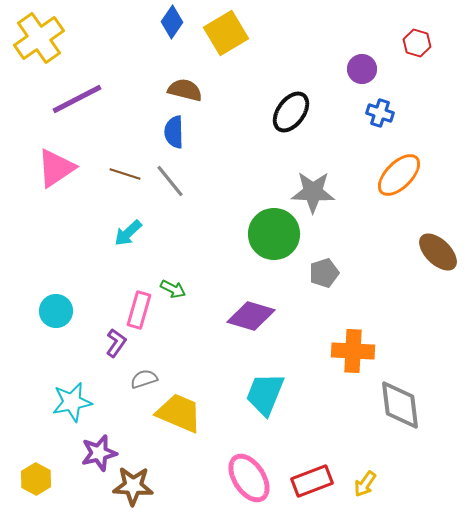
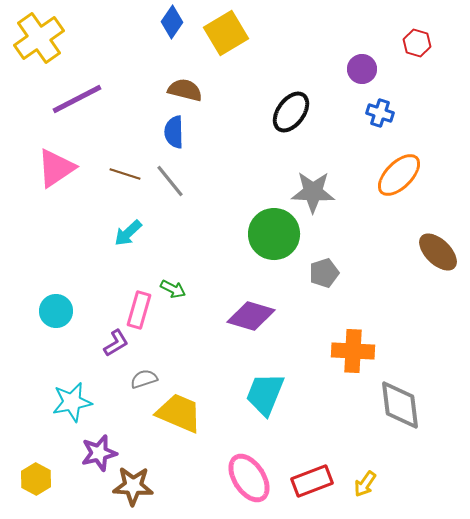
purple L-shape: rotated 24 degrees clockwise
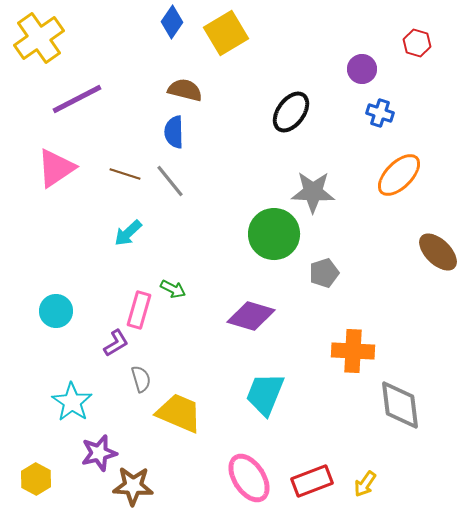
gray semicircle: moved 3 px left; rotated 92 degrees clockwise
cyan star: rotated 27 degrees counterclockwise
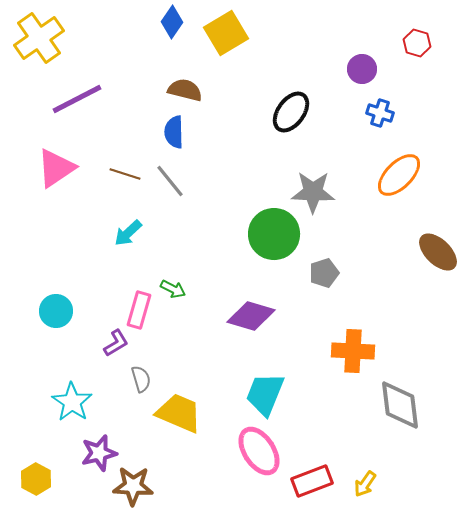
pink ellipse: moved 10 px right, 27 px up
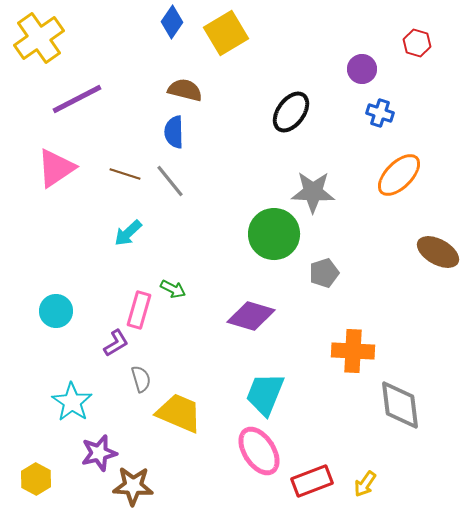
brown ellipse: rotated 15 degrees counterclockwise
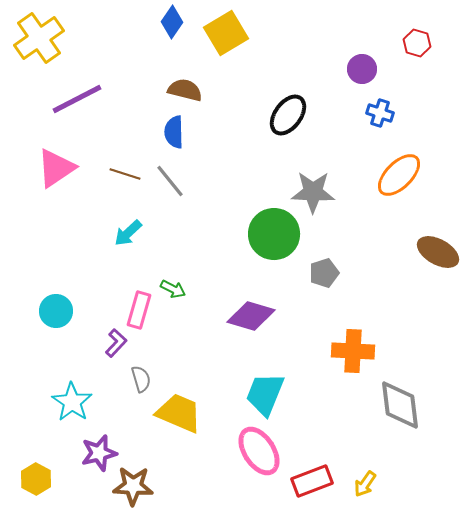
black ellipse: moved 3 px left, 3 px down
purple L-shape: rotated 16 degrees counterclockwise
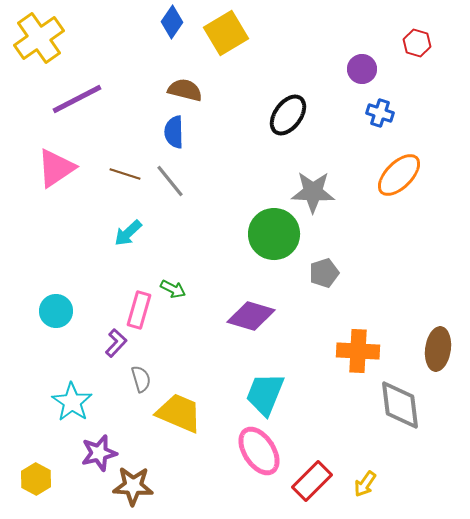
brown ellipse: moved 97 px down; rotated 69 degrees clockwise
orange cross: moved 5 px right
red rectangle: rotated 24 degrees counterclockwise
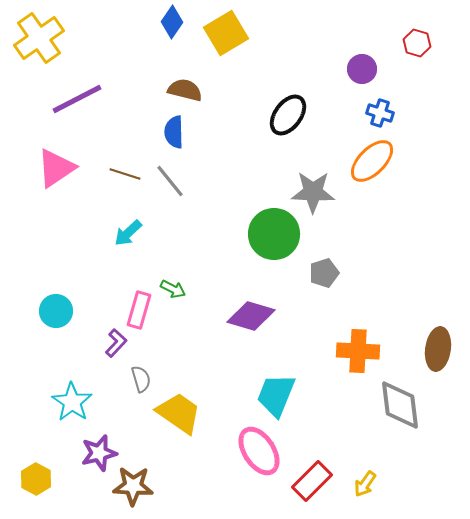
orange ellipse: moved 27 px left, 14 px up
cyan trapezoid: moved 11 px right, 1 px down
yellow trapezoid: rotated 12 degrees clockwise
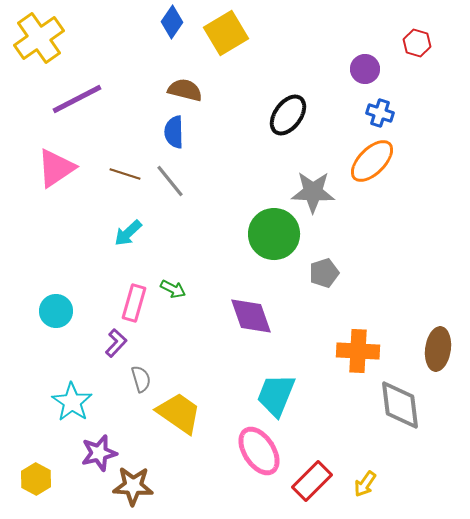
purple circle: moved 3 px right
pink rectangle: moved 5 px left, 7 px up
purple diamond: rotated 54 degrees clockwise
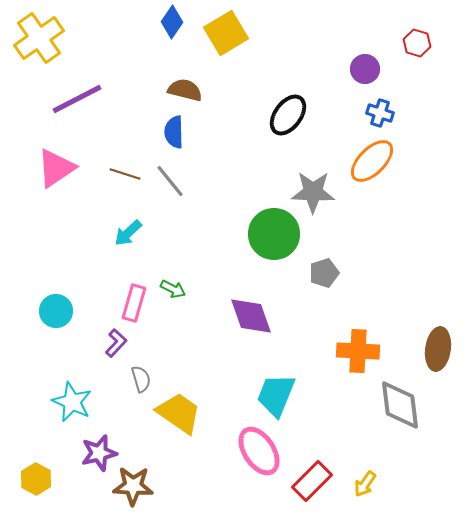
cyan star: rotated 9 degrees counterclockwise
